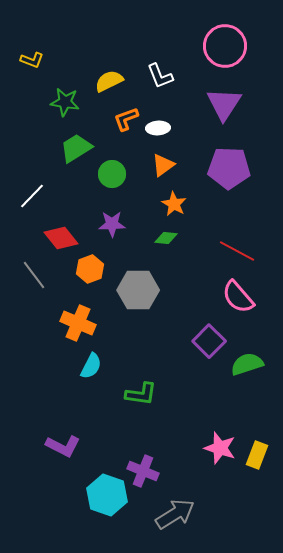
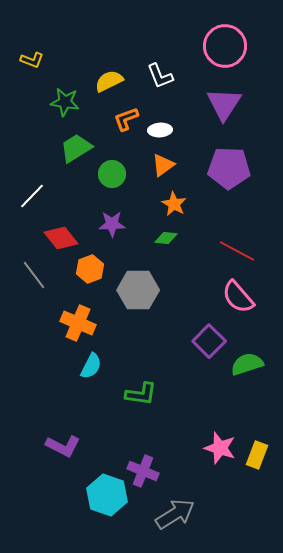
white ellipse: moved 2 px right, 2 px down
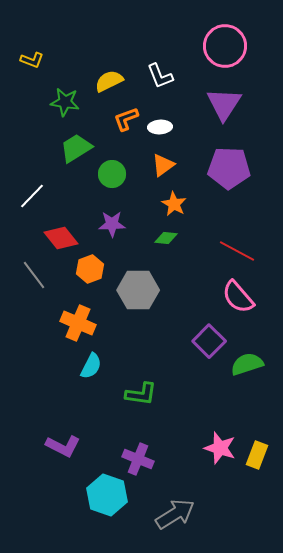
white ellipse: moved 3 px up
purple cross: moved 5 px left, 12 px up
